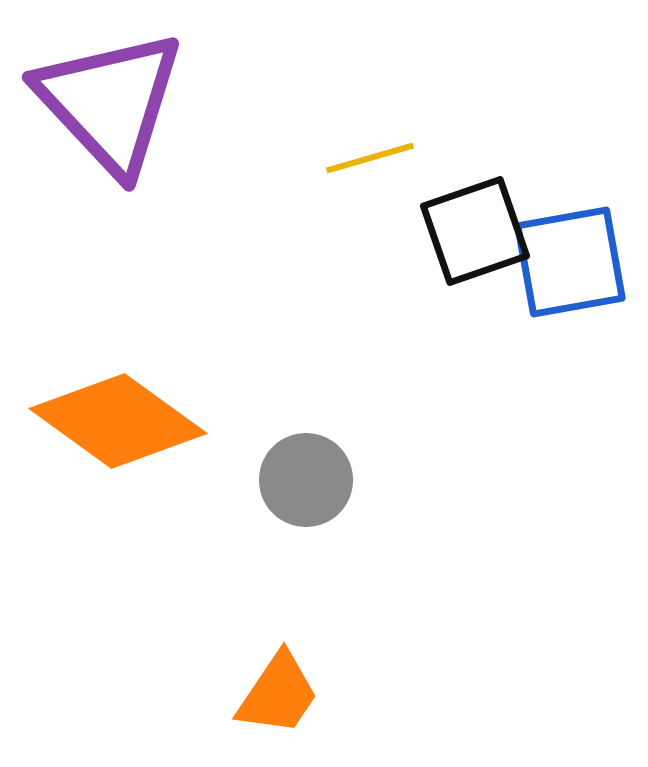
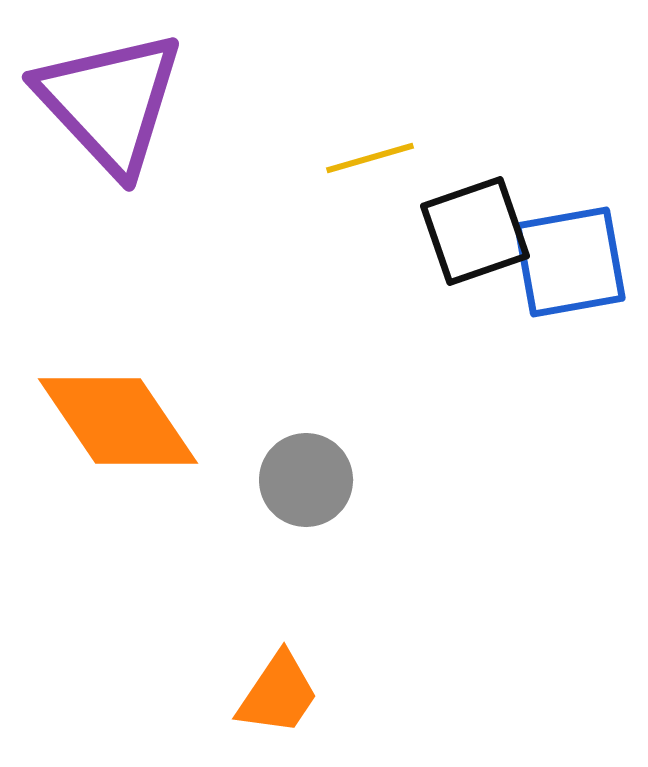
orange diamond: rotated 20 degrees clockwise
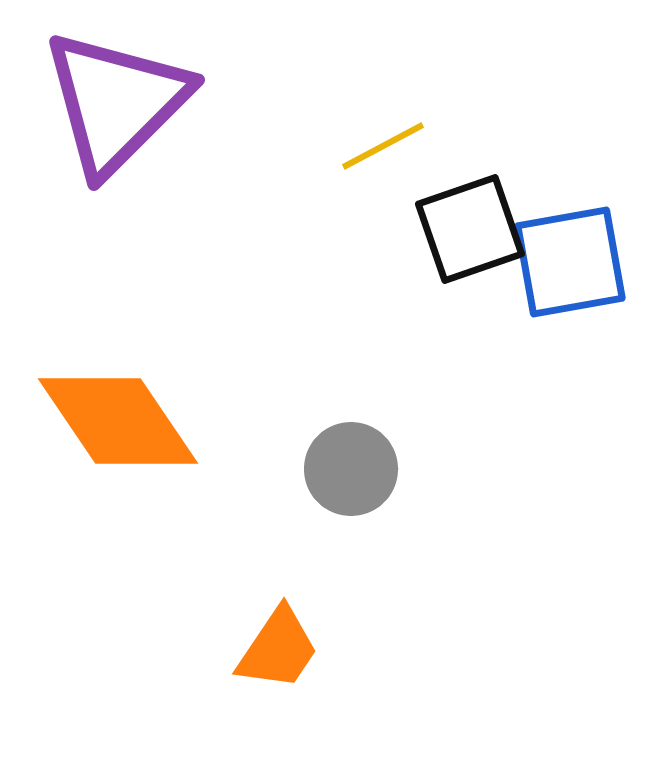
purple triangle: moved 6 px right; rotated 28 degrees clockwise
yellow line: moved 13 px right, 12 px up; rotated 12 degrees counterclockwise
black square: moved 5 px left, 2 px up
gray circle: moved 45 px right, 11 px up
orange trapezoid: moved 45 px up
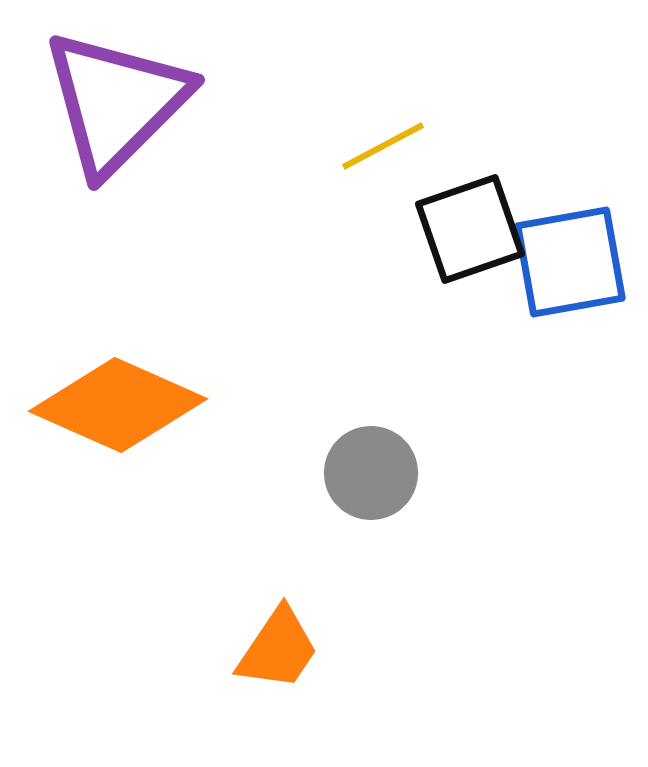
orange diamond: moved 16 px up; rotated 32 degrees counterclockwise
gray circle: moved 20 px right, 4 px down
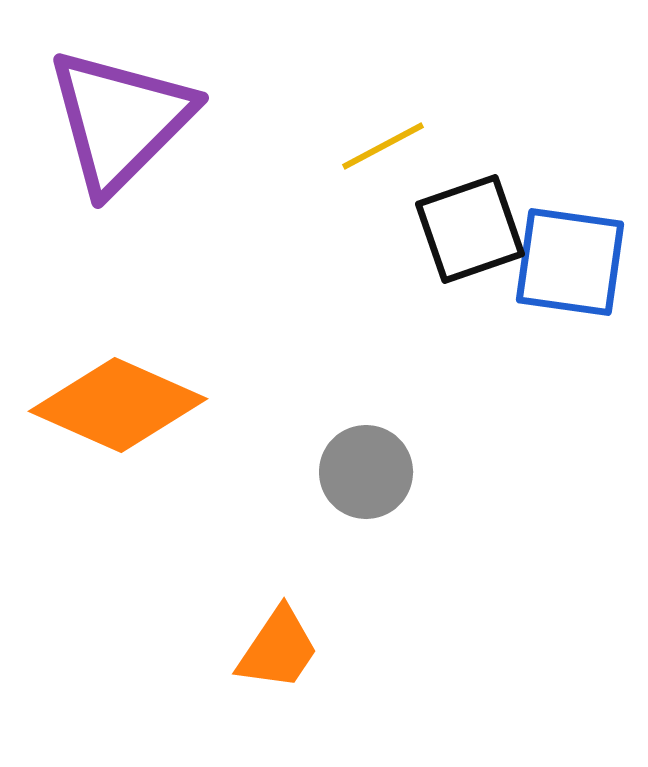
purple triangle: moved 4 px right, 18 px down
blue square: rotated 18 degrees clockwise
gray circle: moved 5 px left, 1 px up
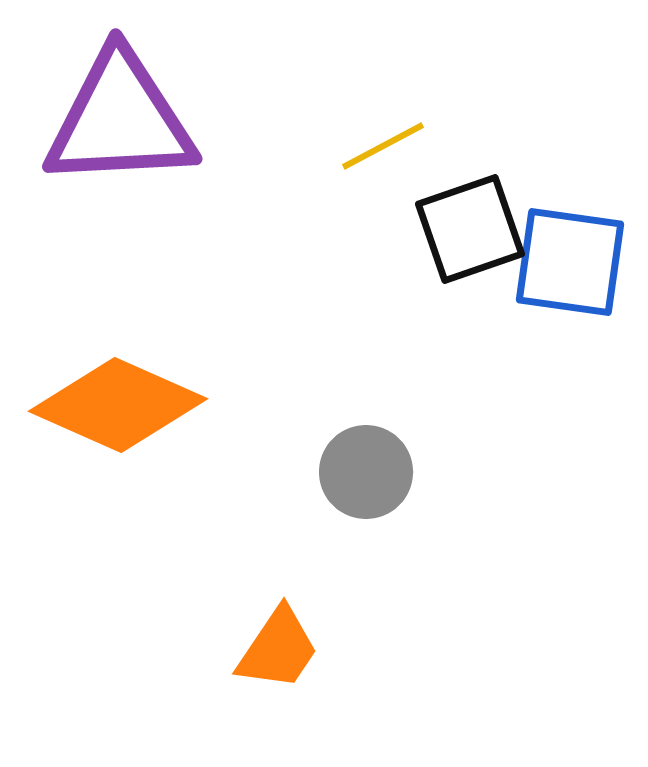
purple triangle: rotated 42 degrees clockwise
